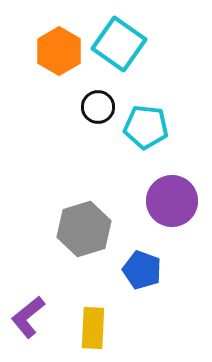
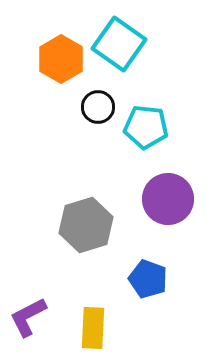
orange hexagon: moved 2 px right, 8 px down
purple circle: moved 4 px left, 2 px up
gray hexagon: moved 2 px right, 4 px up
blue pentagon: moved 6 px right, 9 px down
purple L-shape: rotated 12 degrees clockwise
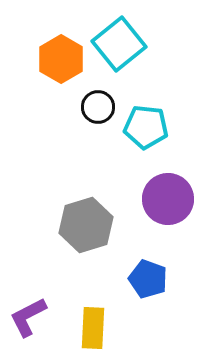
cyan square: rotated 16 degrees clockwise
